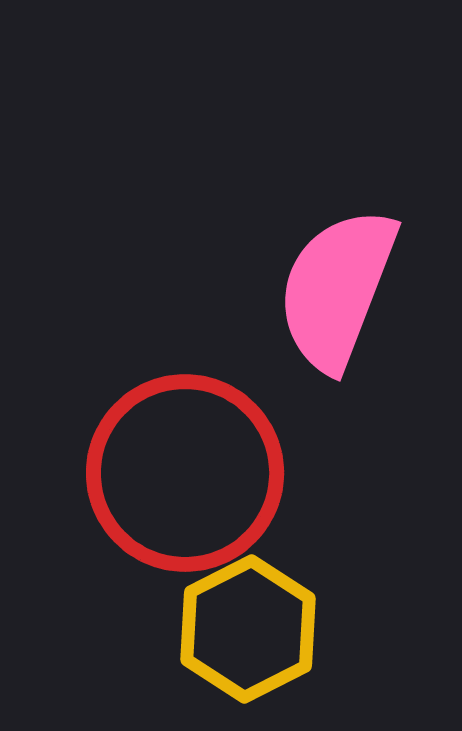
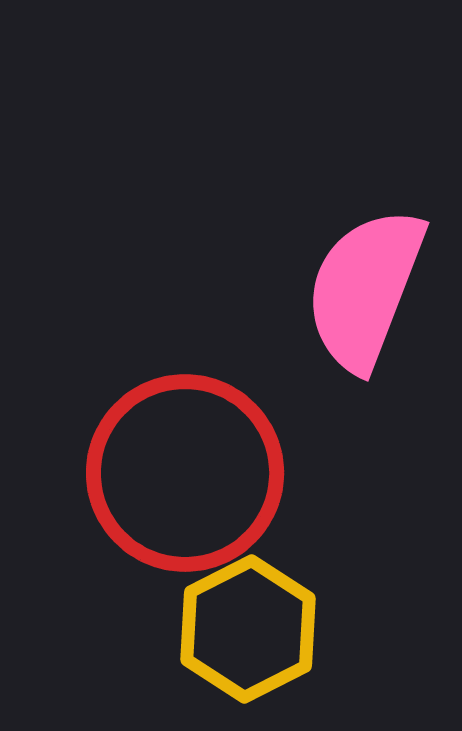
pink semicircle: moved 28 px right
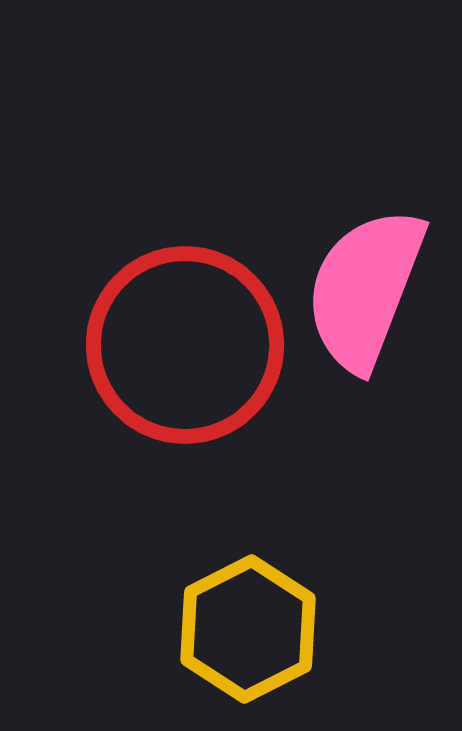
red circle: moved 128 px up
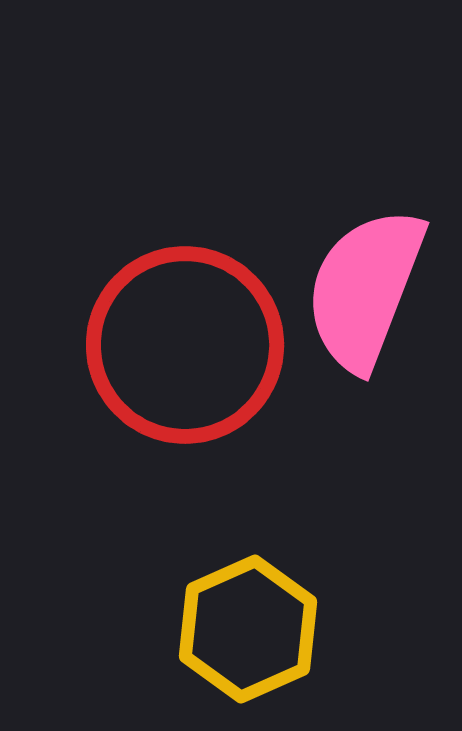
yellow hexagon: rotated 3 degrees clockwise
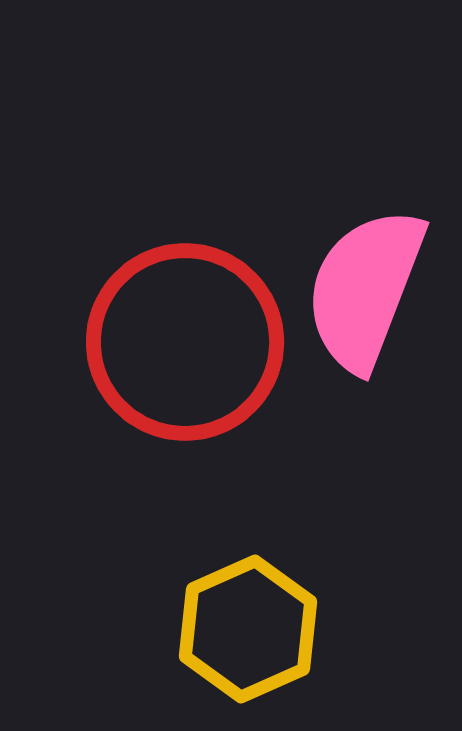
red circle: moved 3 px up
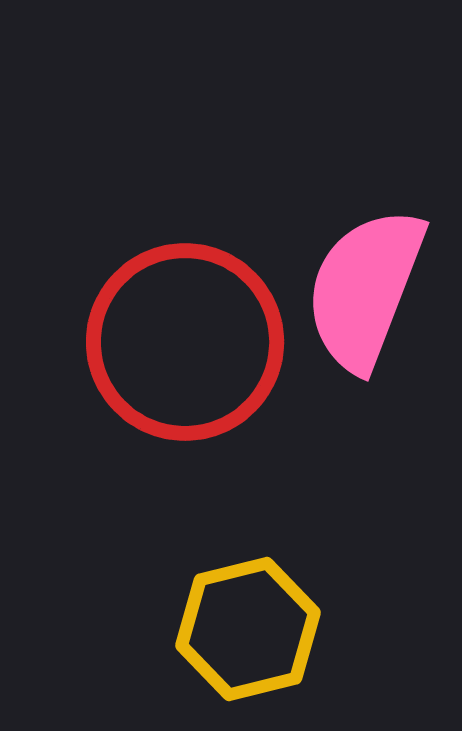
yellow hexagon: rotated 10 degrees clockwise
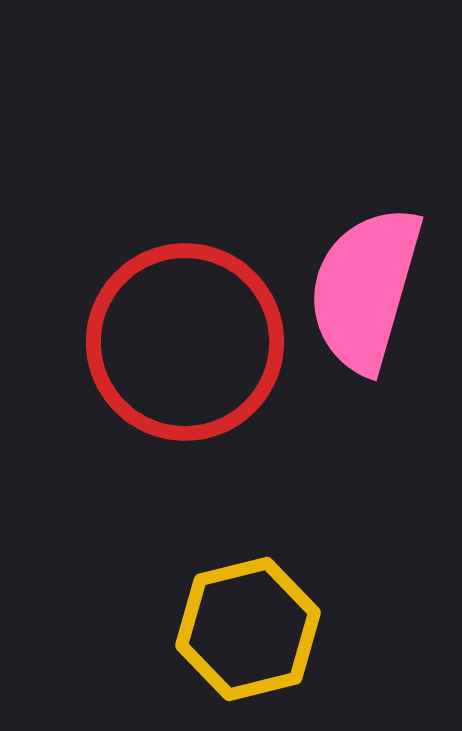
pink semicircle: rotated 5 degrees counterclockwise
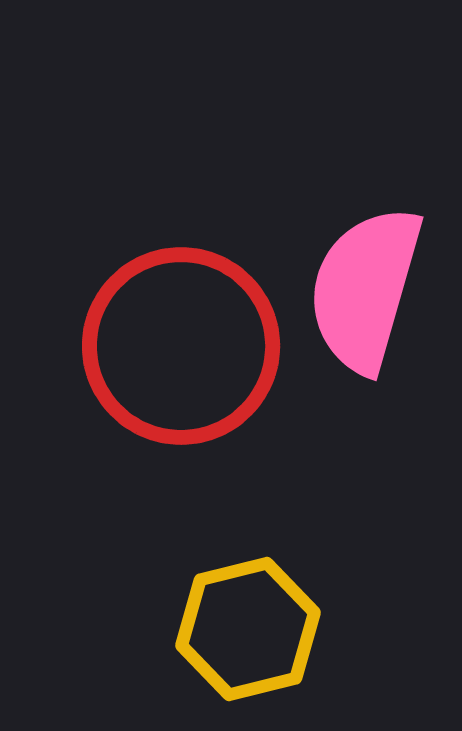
red circle: moved 4 px left, 4 px down
